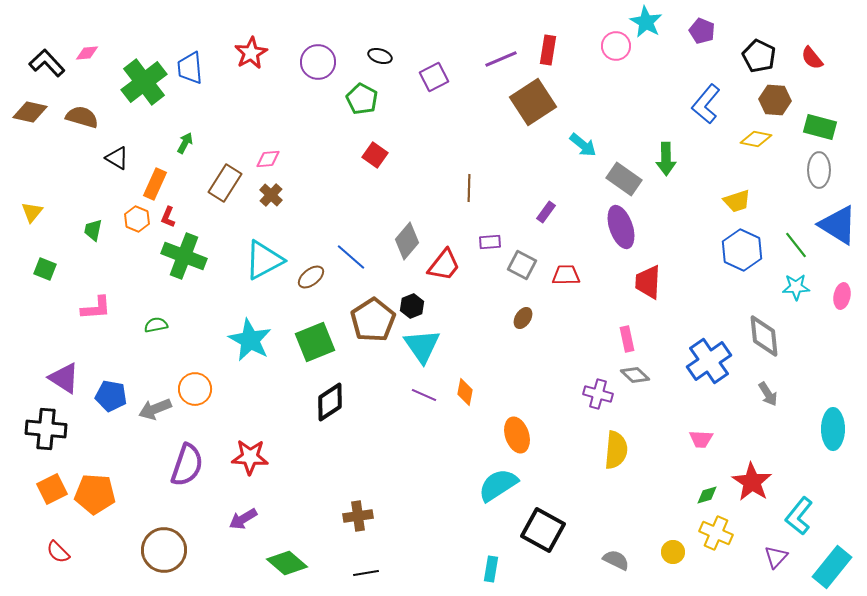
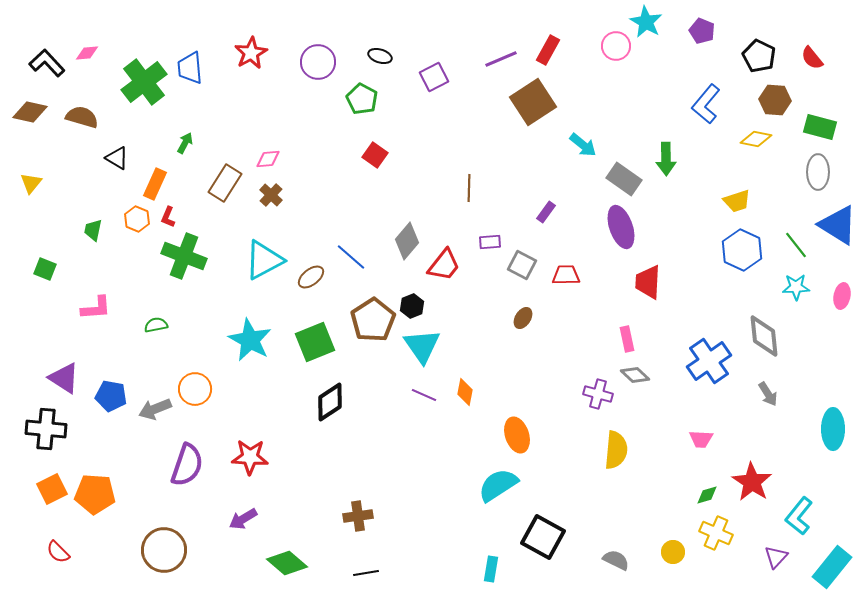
red rectangle at (548, 50): rotated 20 degrees clockwise
gray ellipse at (819, 170): moved 1 px left, 2 px down
yellow triangle at (32, 212): moved 1 px left, 29 px up
black square at (543, 530): moved 7 px down
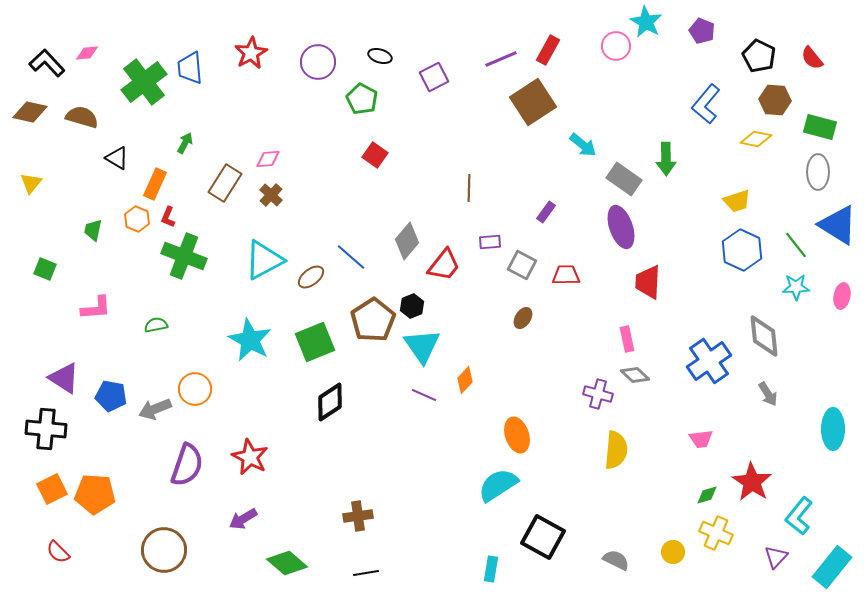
orange diamond at (465, 392): moved 12 px up; rotated 32 degrees clockwise
pink trapezoid at (701, 439): rotated 10 degrees counterclockwise
red star at (250, 457): rotated 24 degrees clockwise
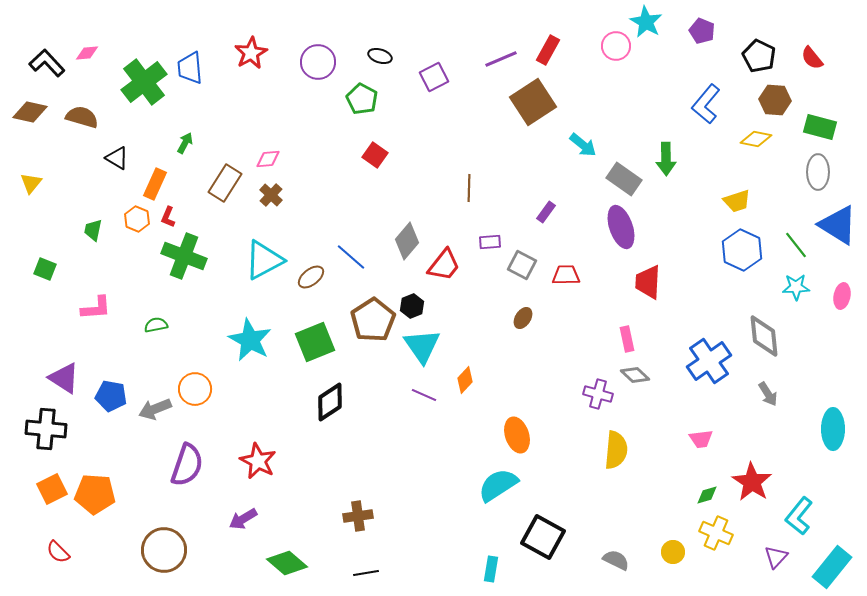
red star at (250, 457): moved 8 px right, 4 px down
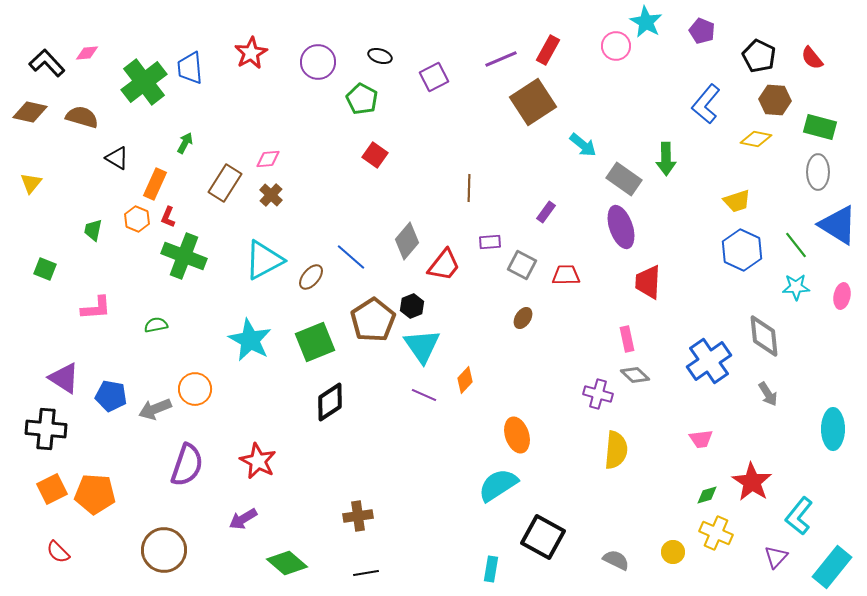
brown ellipse at (311, 277): rotated 12 degrees counterclockwise
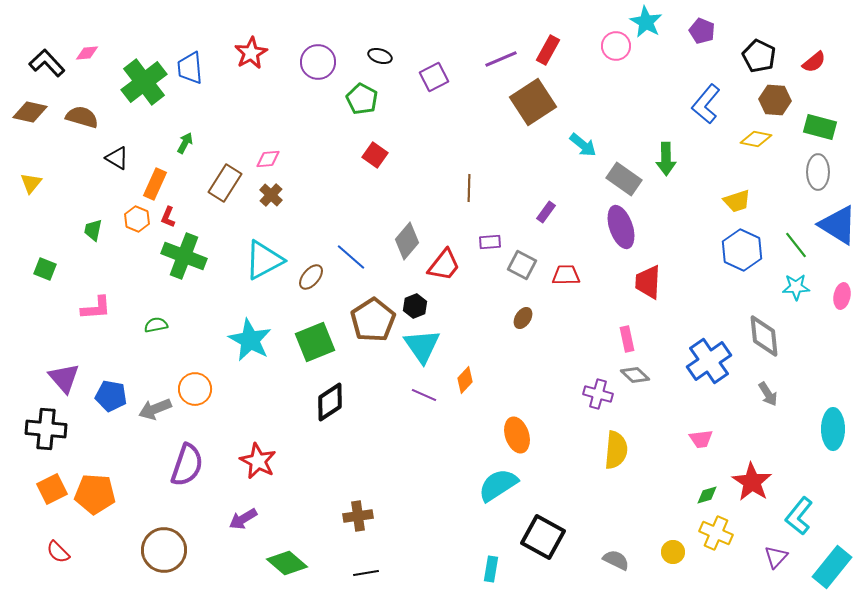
red semicircle at (812, 58): moved 2 px right, 4 px down; rotated 90 degrees counterclockwise
black hexagon at (412, 306): moved 3 px right
purple triangle at (64, 378): rotated 16 degrees clockwise
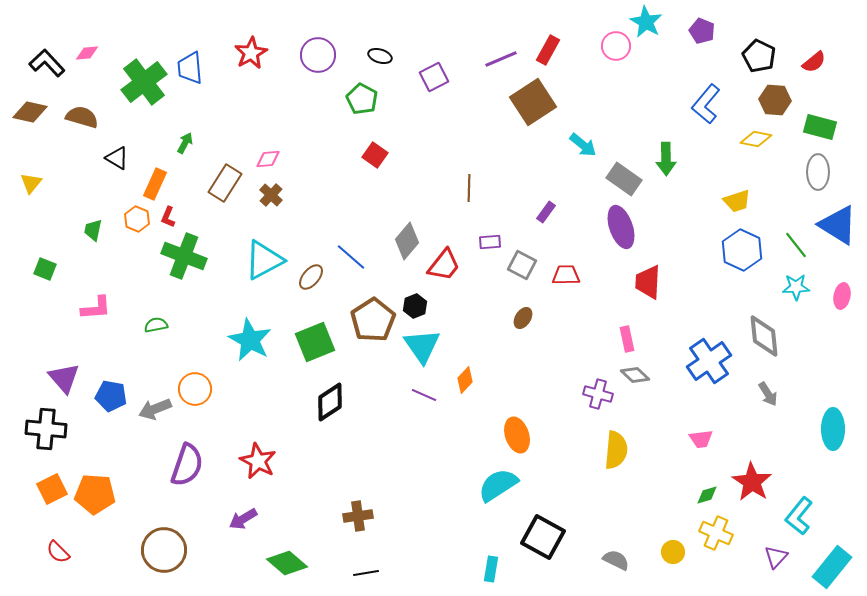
purple circle at (318, 62): moved 7 px up
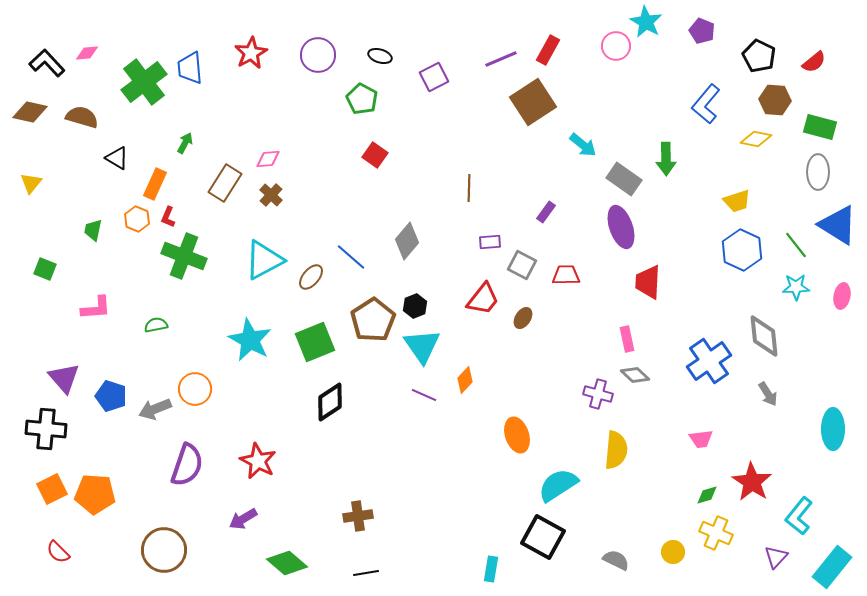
red trapezoid at (444, 265): moved 39 px right, 34 px down
blue pentagon at (111, 396): rotated 8 degrees clockwise
cyan semicircle at (498, 485): moved 60 px right
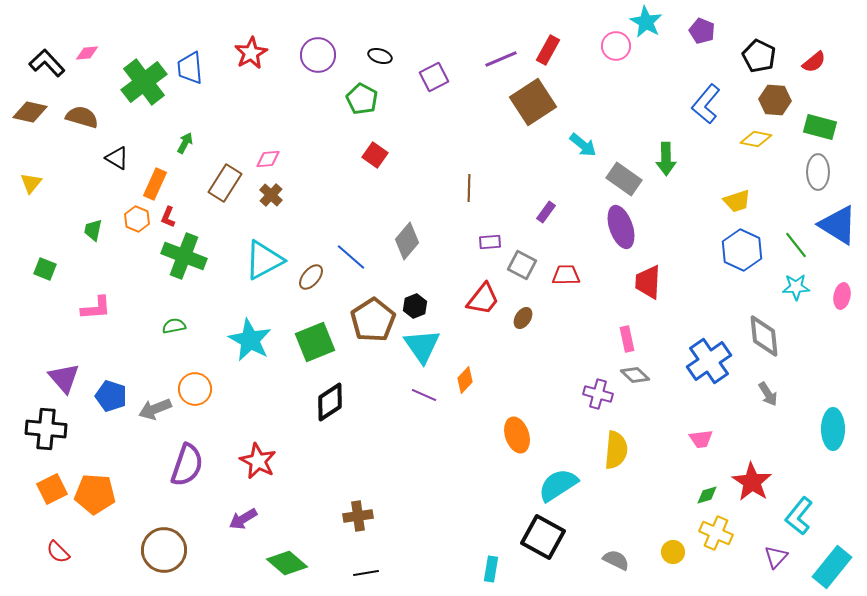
green semicircle at (156, 325): moved 18 px right, 1 px down
